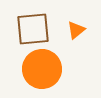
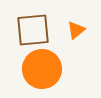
brown square: moved 1 px down
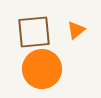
brown square: moved 1 px right, 2 px down
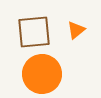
orange circle: moved 5 px down
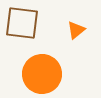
brown square: moved 12 px left, 9 px up; rotated 12 degrees clockwise
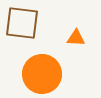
orange triangle: moved 8 px down; rotated 42 degrees clockwise
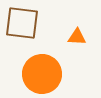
orange triangle: moved 1 px right, 1 px up
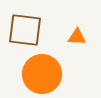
brown square: moved 3 px right, 7 px down
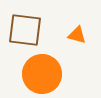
orange triangle: moved 2 px up; rotated 12 degrees clockwise
